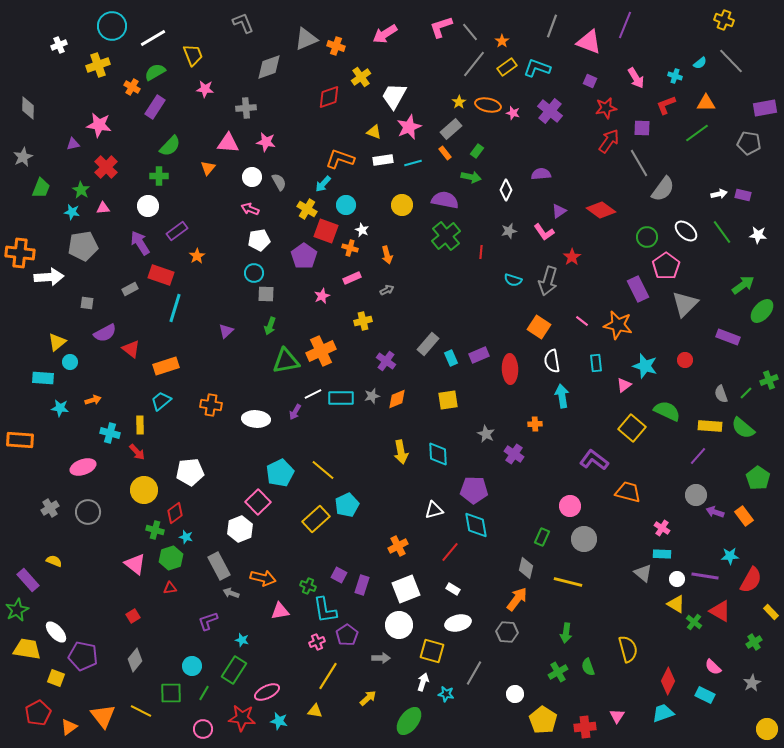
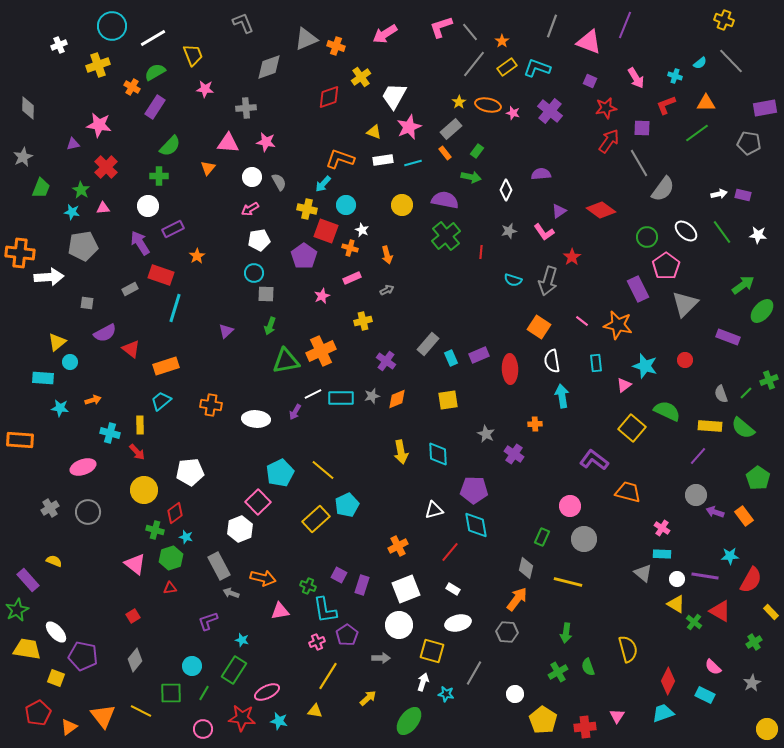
pink arrow at (250, 209): rotated 54 degrees counterclockwise
yellow cross at (307, 209): rotated 18 degrees counterclockwise
purple rectangle at (177, 231): moved 4 px left, 2 px up; rotated 10 degrees clockwise
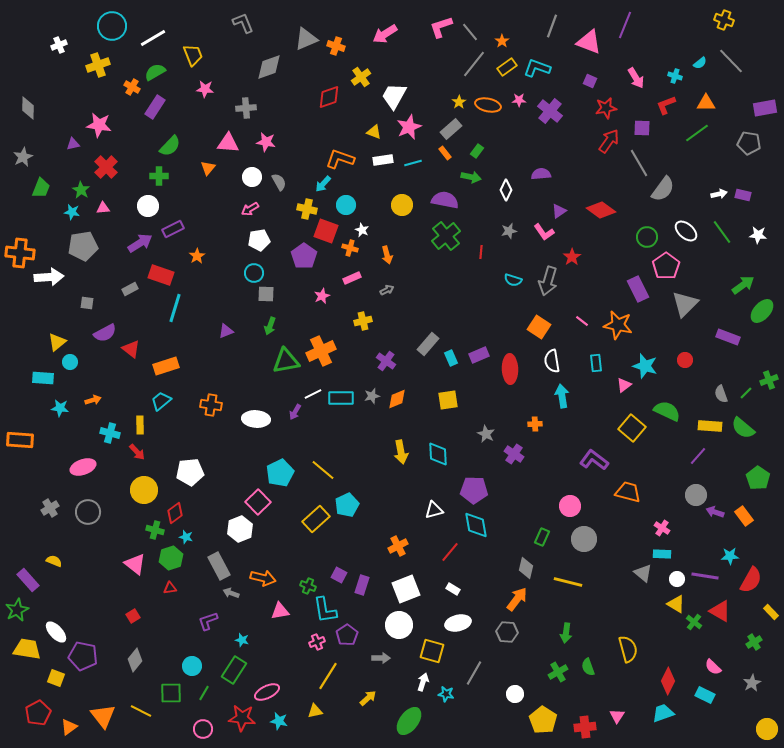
pink star at (513, 113): moved 6 px right, 13 px up; rotated 16 degrees counterclockwise
purple arrow at (140, 243): rotated 90 degrees clockwise
purple triangle at (226, 331): rotated 21 degrees clockwise
yellow triangle at (315, 711): rotated 21 degrees counterclockwise
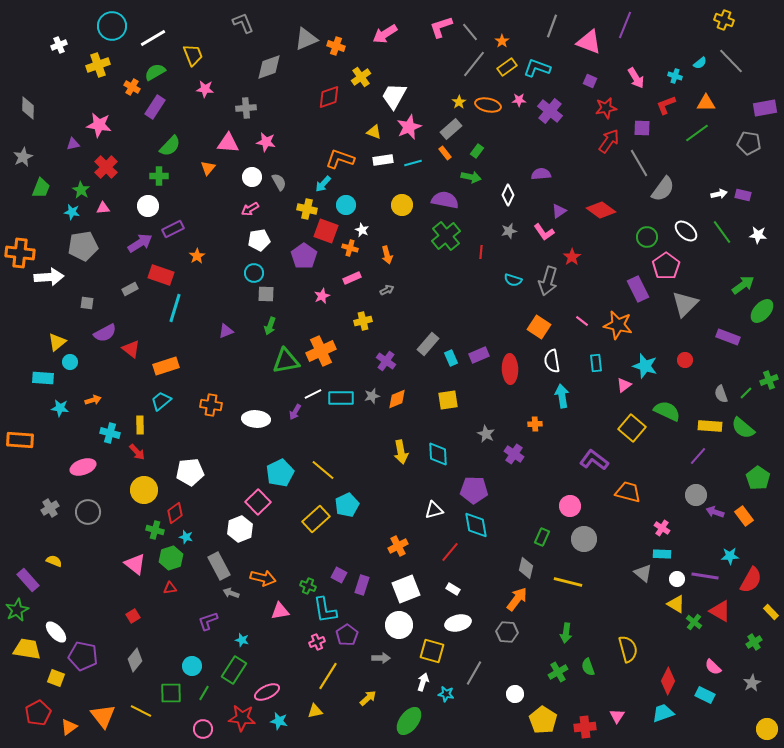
white diamond at (506, 190): moved 2 px right, 5 px down
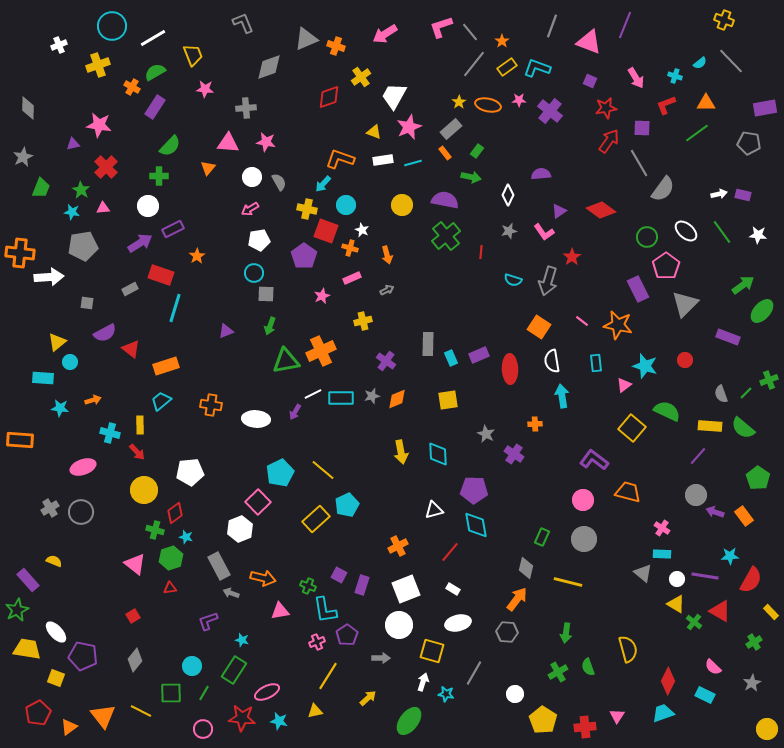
gray rectangle at (428, 344): rotated 40 degrees counterclockwise
pink circle at (570, 506): moved 13 px right, 6 px up
gray circle at (88, 512): moved 7 px left
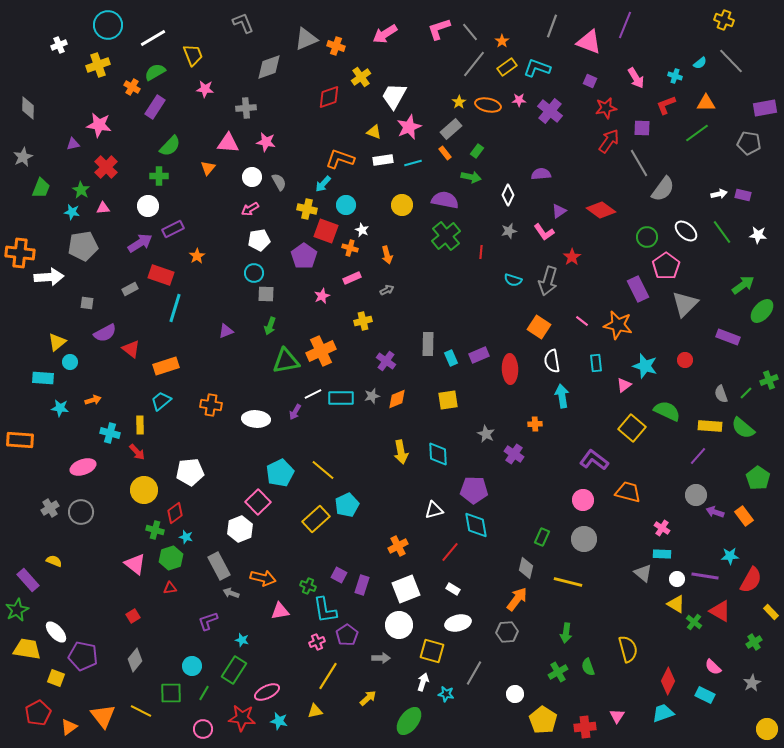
cyan circle at (112, 26): moved 4 px left, 1 px up
pink L-shape at (441, 27): moved 2 px left, 2 px down
gray hexagon at (507, 632): rotated 10 degrees counterclockwise
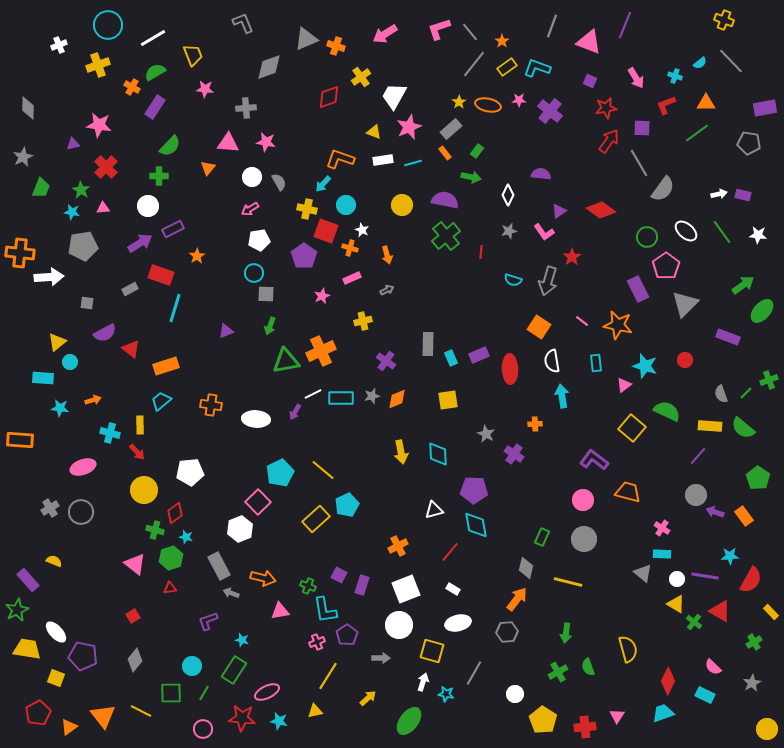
purple semicircle at (541, 174): rotated 12 degrees clockwise
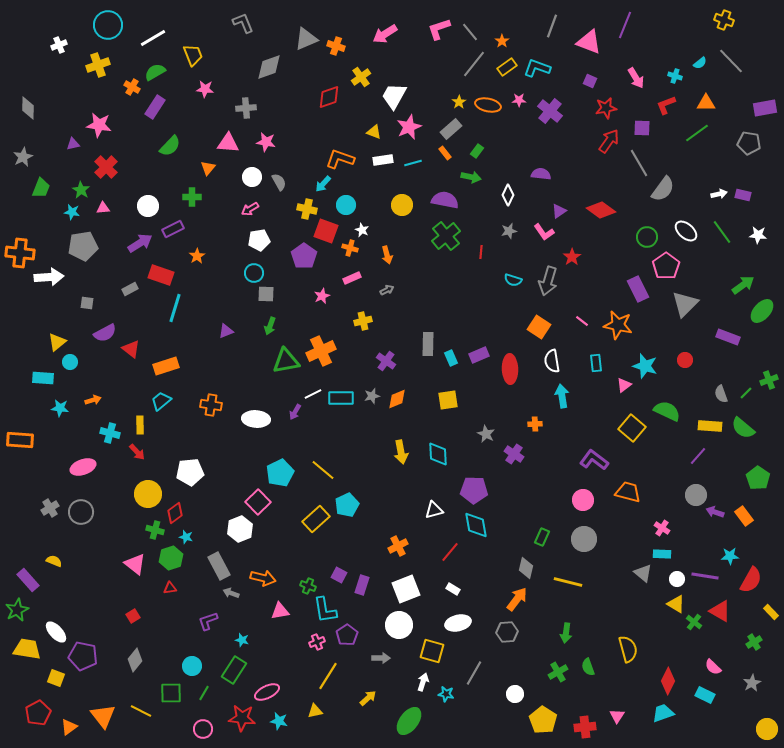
green cross at (159, 176): moved 33 px right, 21 px down
yellow circle at (144, 490): moved 4 px right, 4 px down
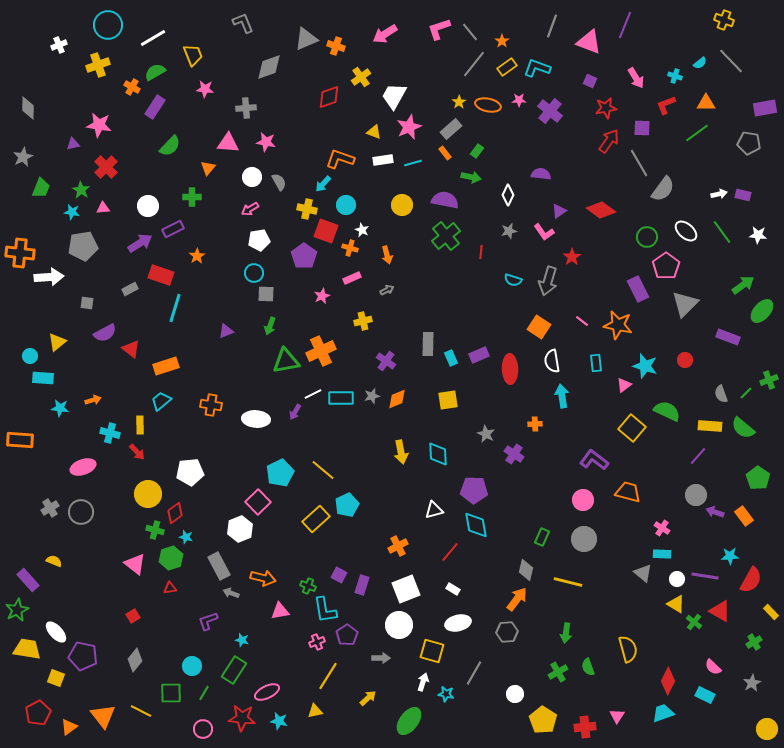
cyan circle at (70, 362): moved 40 px left, 6 px up
gray diamond at (526, 568): moved 2 px down
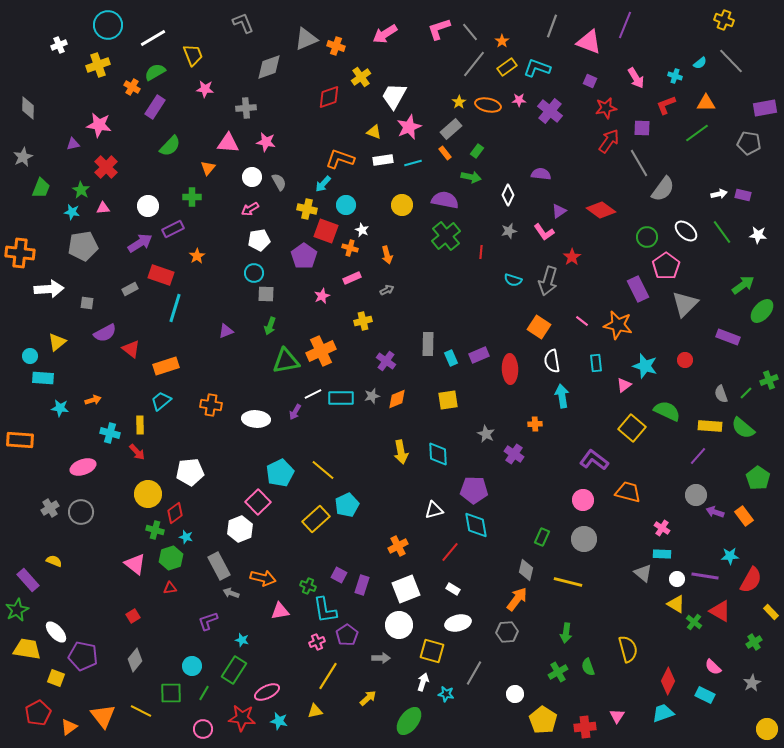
white arrow at (49, 277): moved 12 px down
